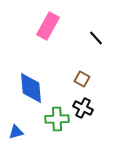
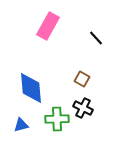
blue triangle: moved 5 px right, 7 px up
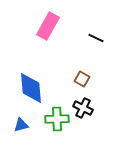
black line: rotated 21 degrees counterclockwise
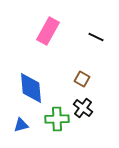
pink rectangle: moved 5 px down
black line: moved 1 px up
black cross: rotated 12 degrees clockwise
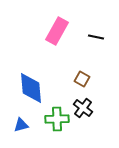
pink rectangle: moved 9 px right
black line: rotated 14 degrees counterclockwise
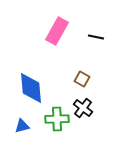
blue triangle: moved 1 px right, 1 px down
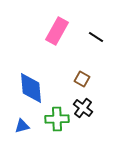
black line: rotated 21 degrees clockwise
